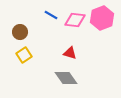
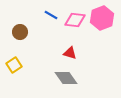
yellow square: moved 10 px left, 10 px down
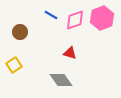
pink diamond: rotated 25 degrees counterclockwise
gray diamond: moved 5 px left, 2 px down
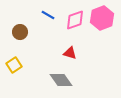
blue line: moved 3 px left
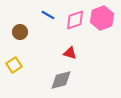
gray diamond: rotated 70 degrees counterclockwise
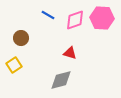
pink hexagon: rotated 25 degrees clockwise
brown circle: moved 1 px right, 6 px down
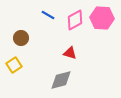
pink diamond: rotated 10 degrees counterclockwise
